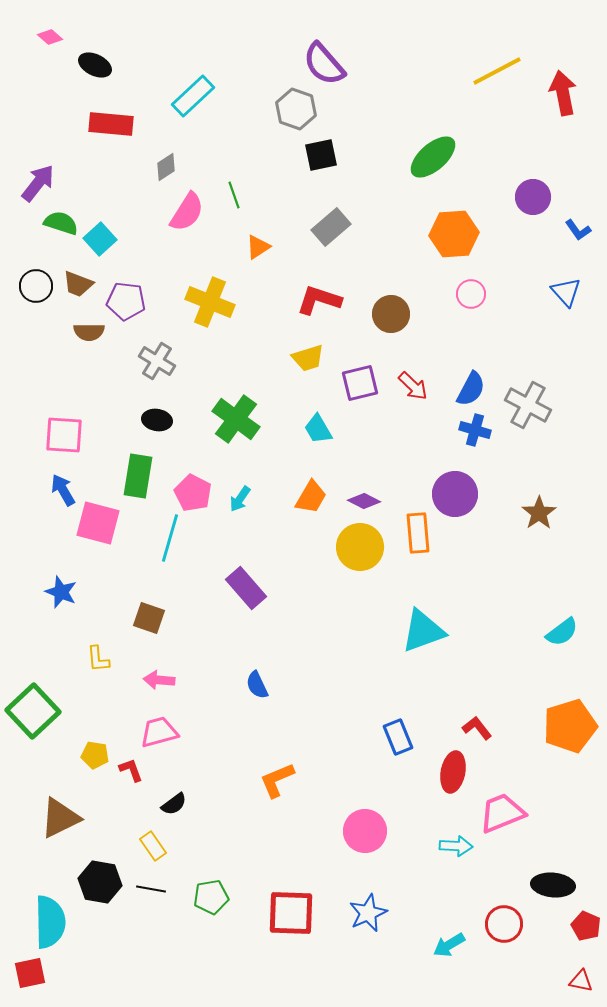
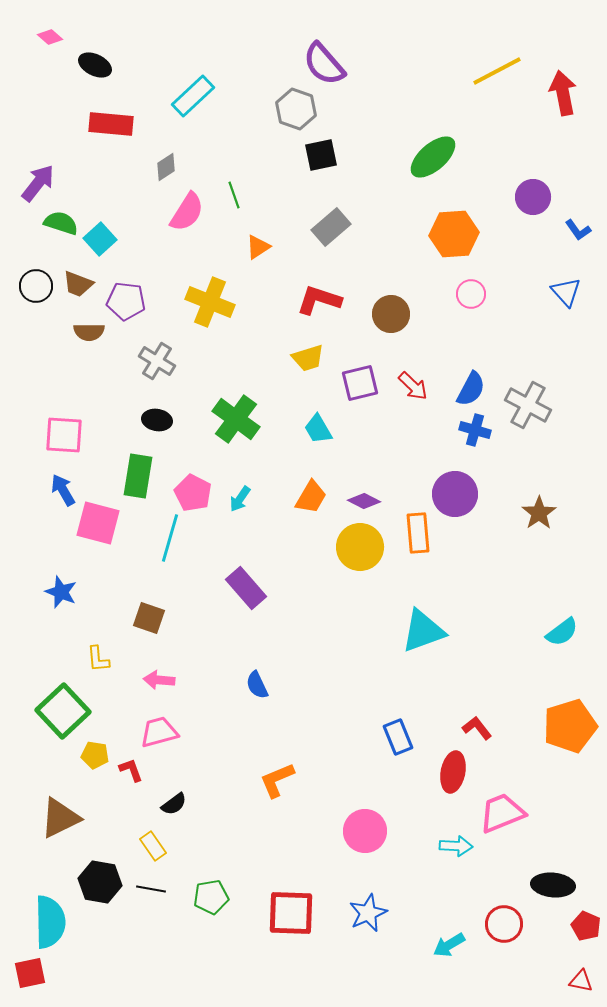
green square at (33, 711): moved 30 px right
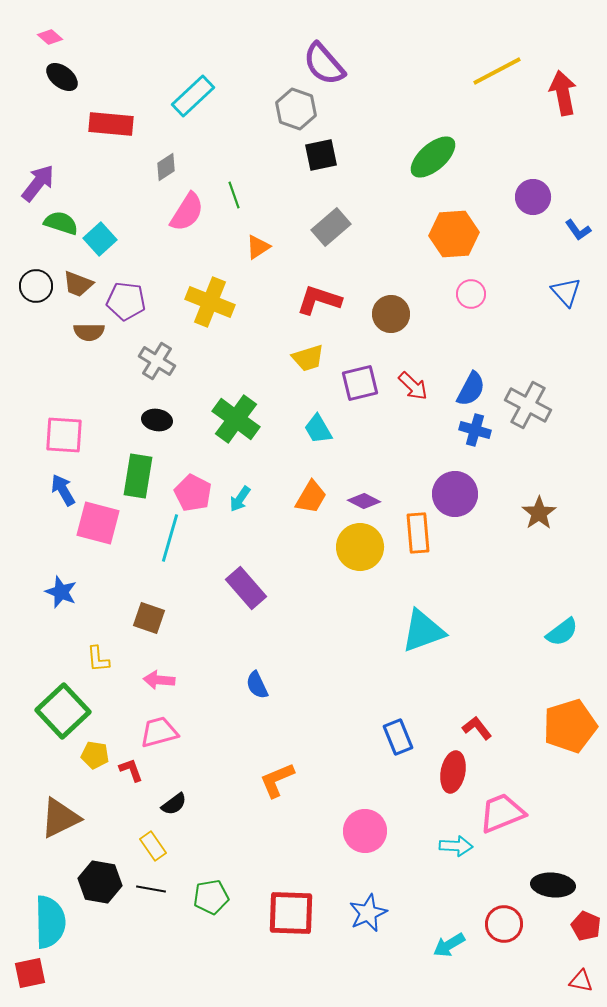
black ellipse at (95, 65): moved 33 px left, 12 px down; rotated 12 degrees clockwise
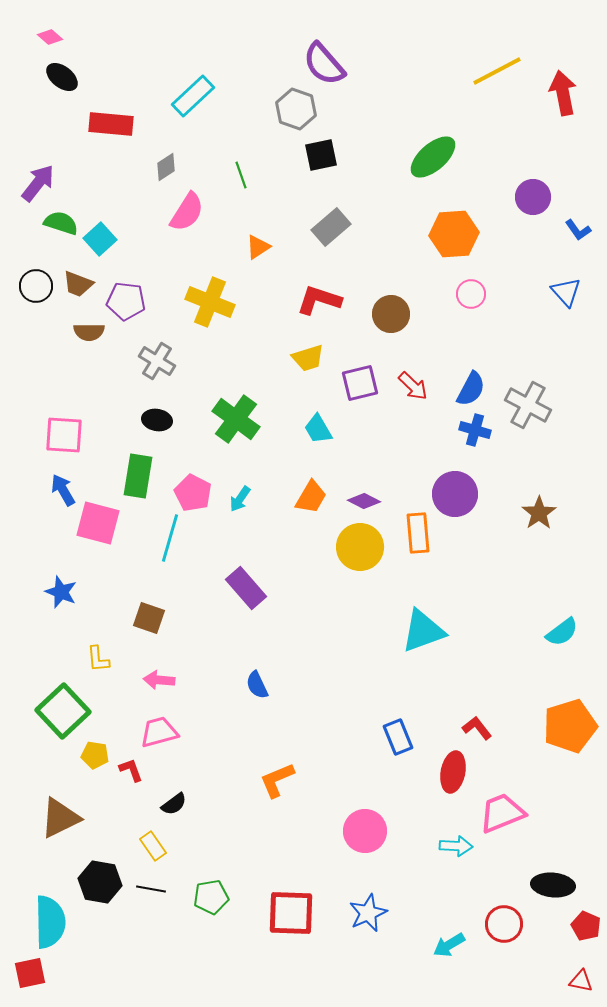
green line at (234, 195): moved 7 px right, 20 px up
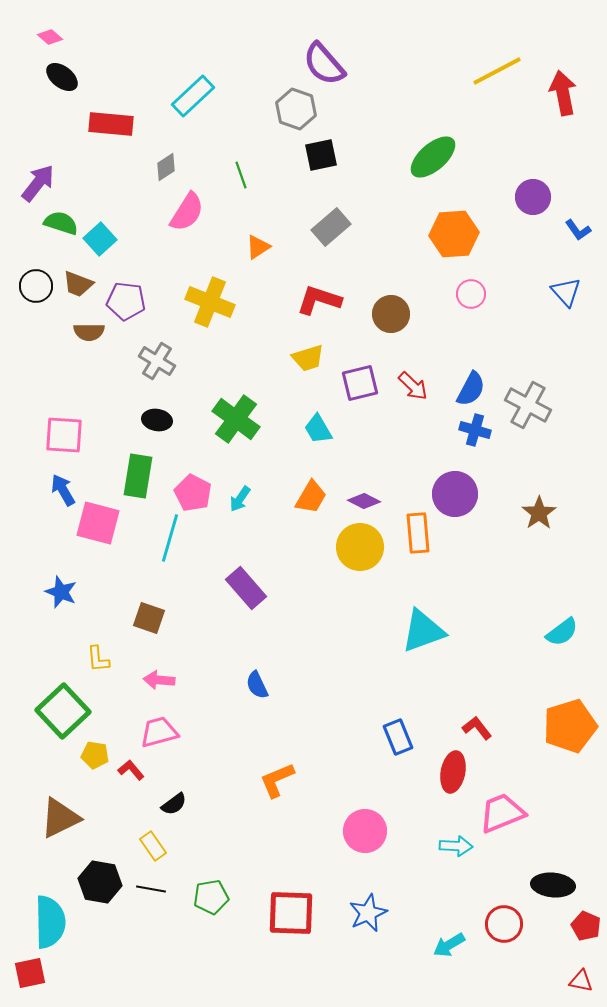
red L-shape at (131, 770): rotated 20 degrees counterclockwise
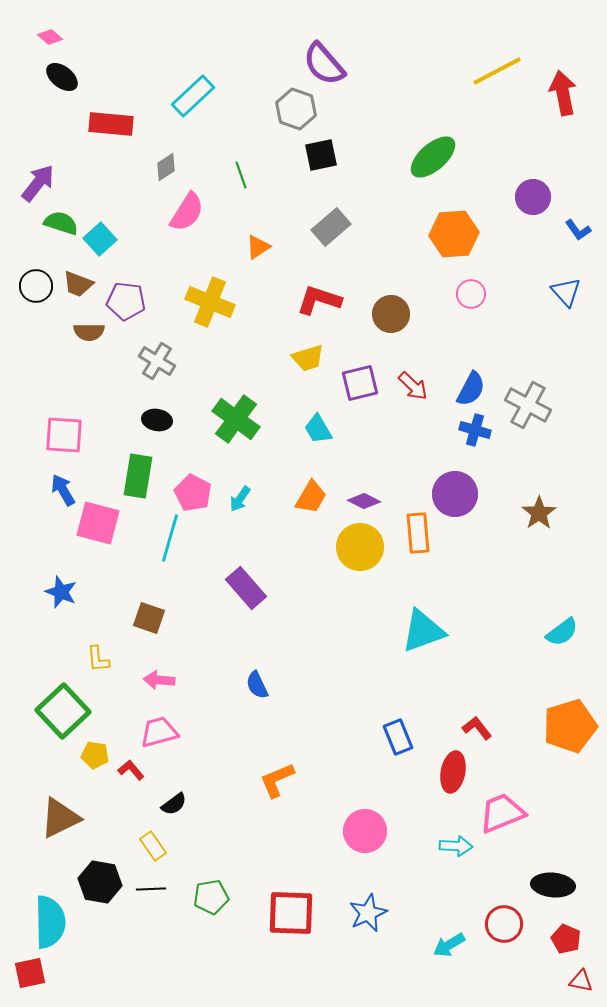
black line at (151, 889): rotated 12 degrees counterclockwise
red pentagon at (586, 926): moved 20 px left, 13 px down
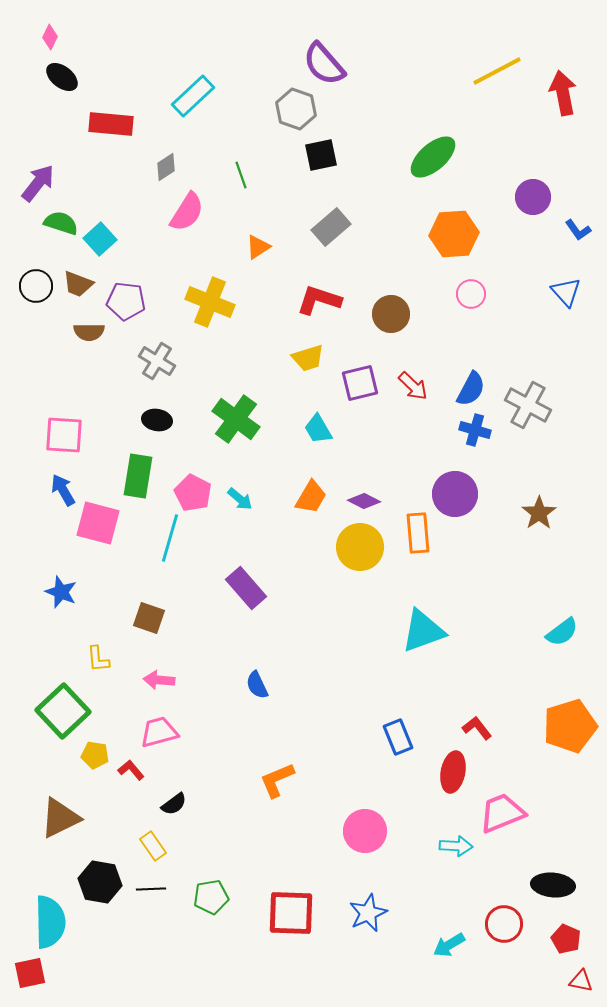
pink diamond at (50, 37): rotated 75 degrees clockwise
cyan arrow at (240, 499): rotated 84 degrees counterclockwise
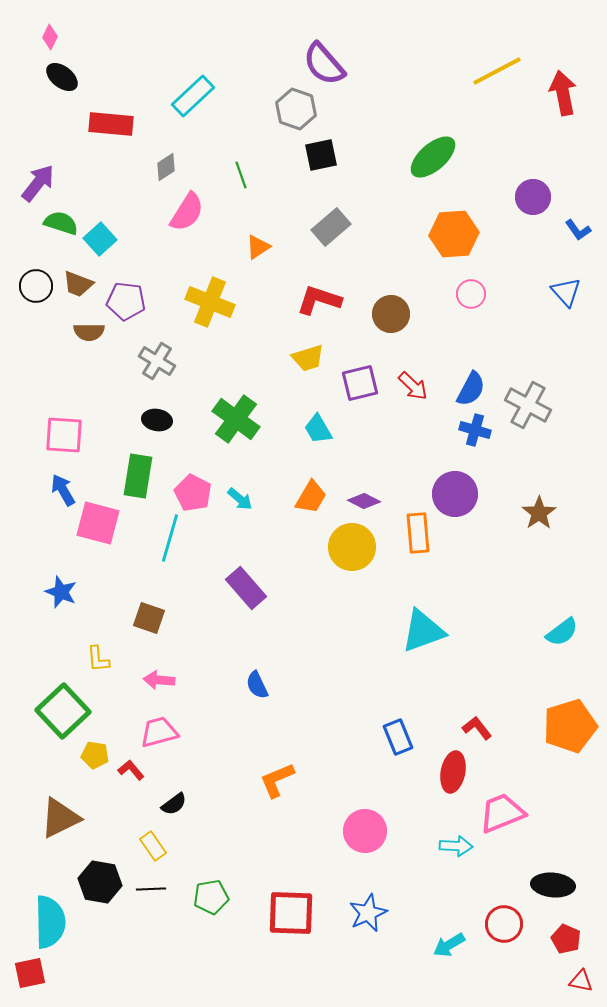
yellow circle at (360, 547): moved 8 px left
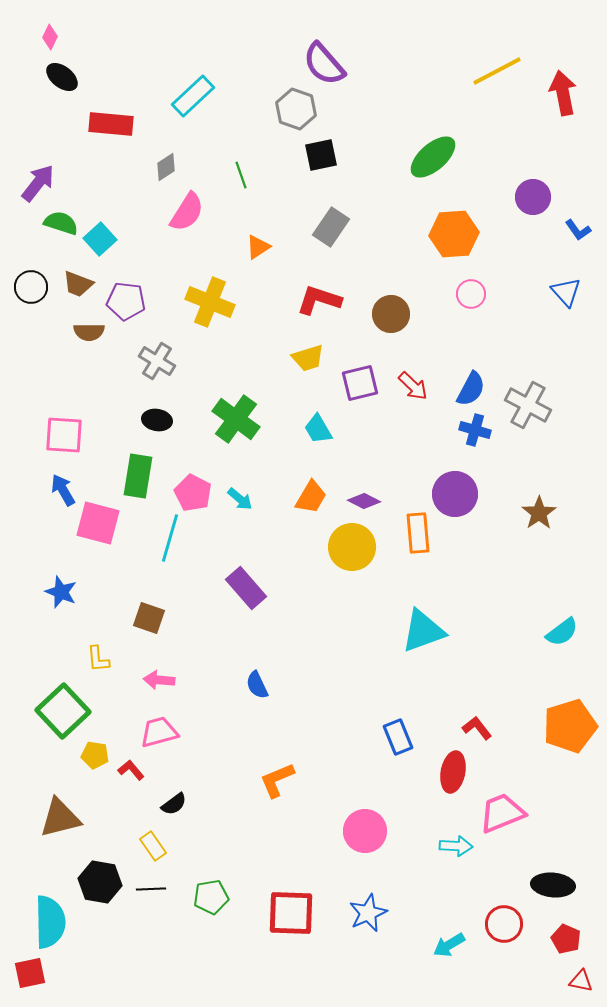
gray rectangle at (331, 227): rotated 15 degrees counterclockwise
black circle at (36, 286): moved 5 px left, 1 px down
brown triangle at (60, 818): rotated 12 degrees clockwise
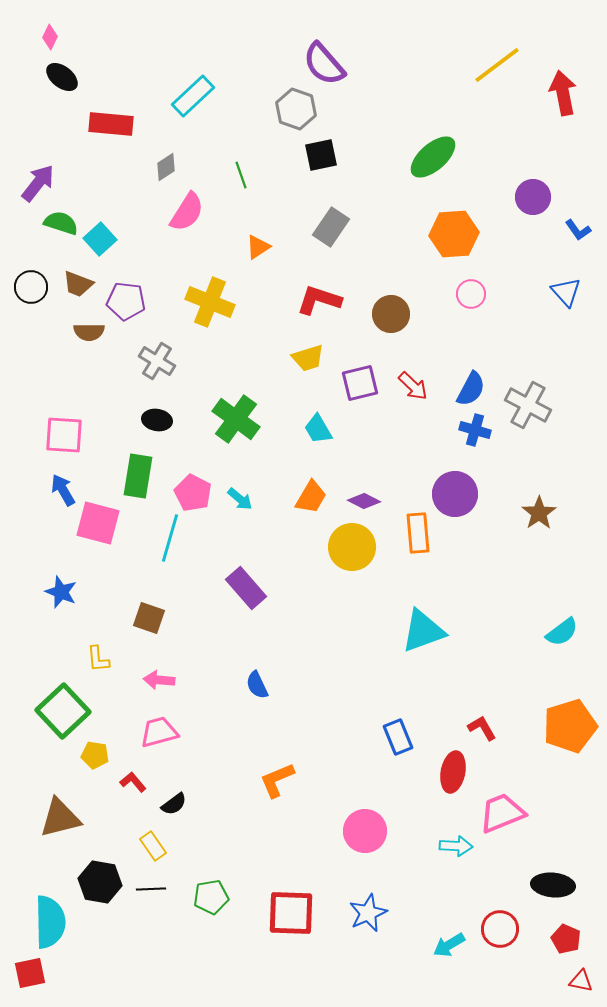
yellow line at (497, 71): moved 6 px up; rotated 9 degrees counterclockwise
red L-shape at (477, 728): moved 5 px right; rotated 8 degrees clockwise
red L-shape at (131, 770): moved 2 px right, 12 px down
red circle at (504, 924): moved 4 px left, 5 px down
